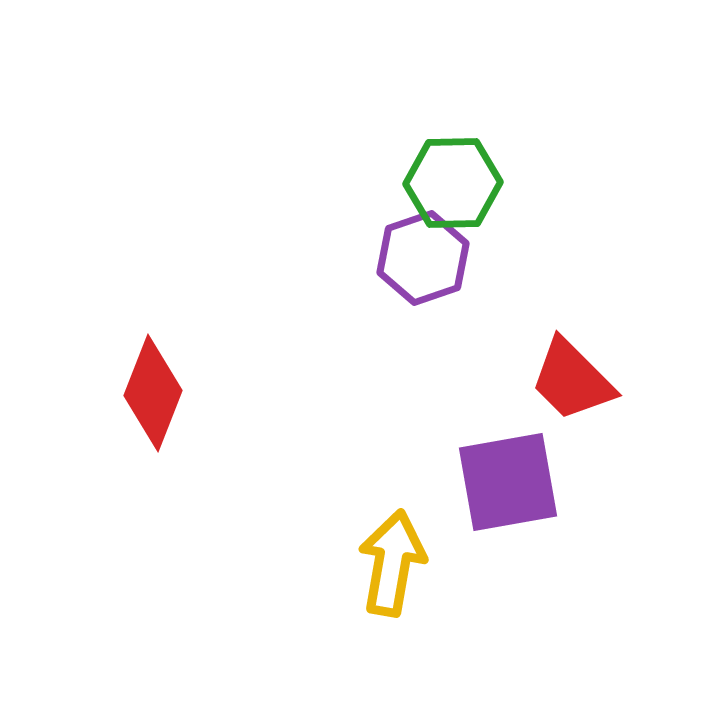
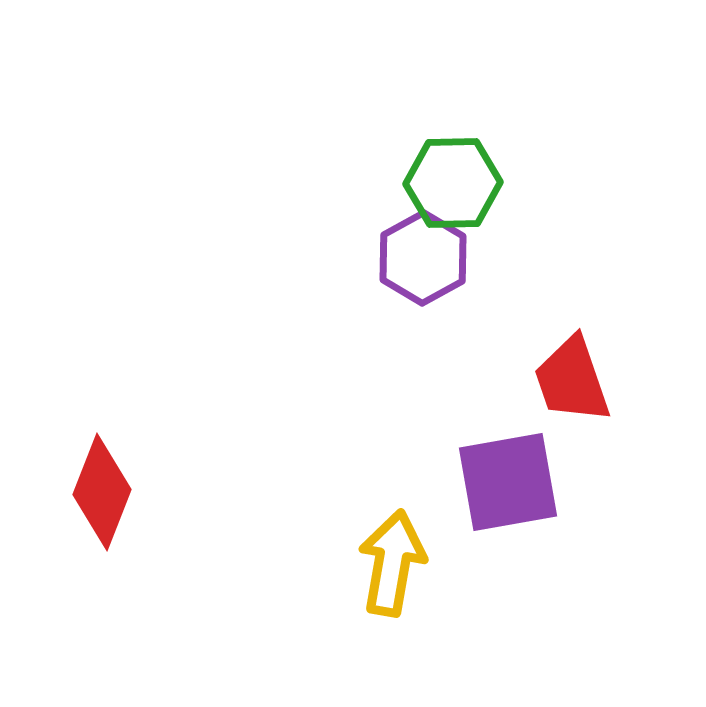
purple hexagon: rotated 10 degrees counterclockwise
red trapezoid: rotated 26 degrees clockwise
red diamond: moved 51 px left, 99 px down
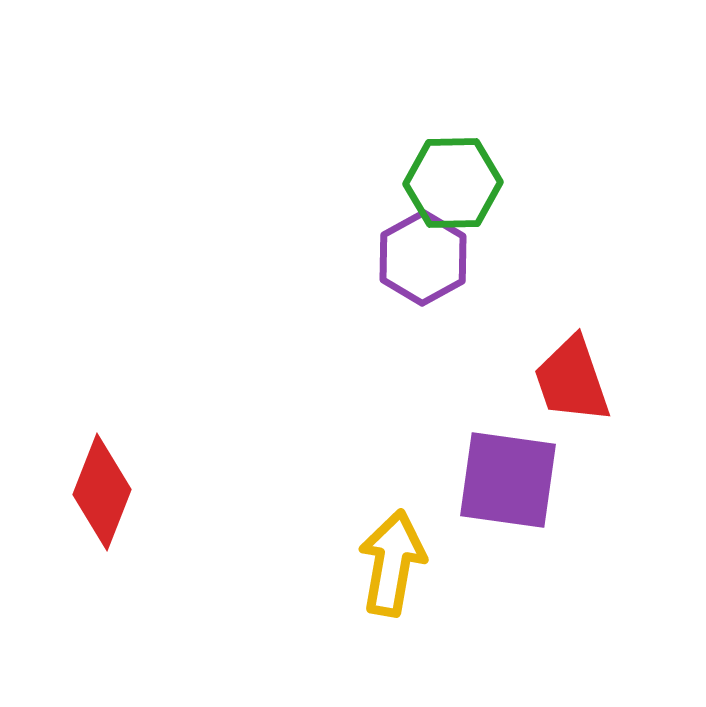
purple square: moved 2 px up; rotated 18 degrees clockwise
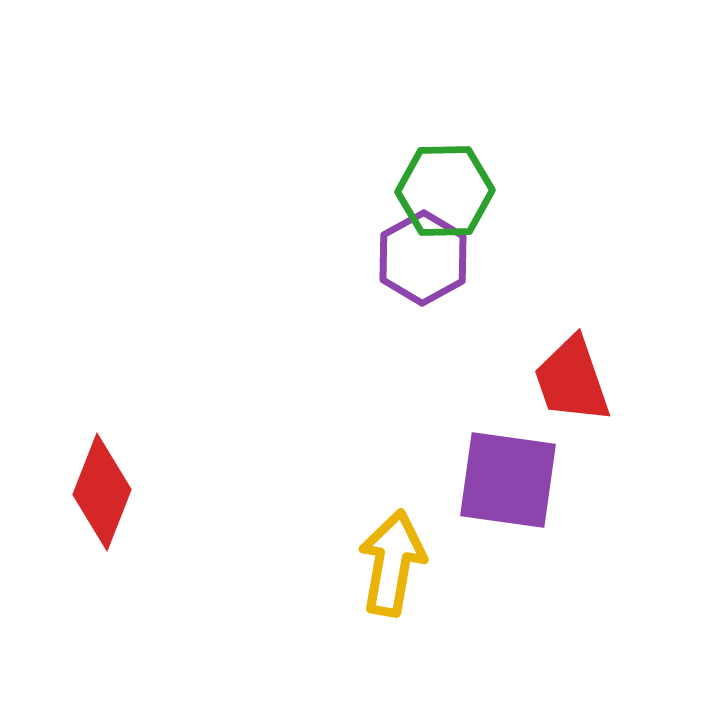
green hexagon: moved 8 px left, 8 px down
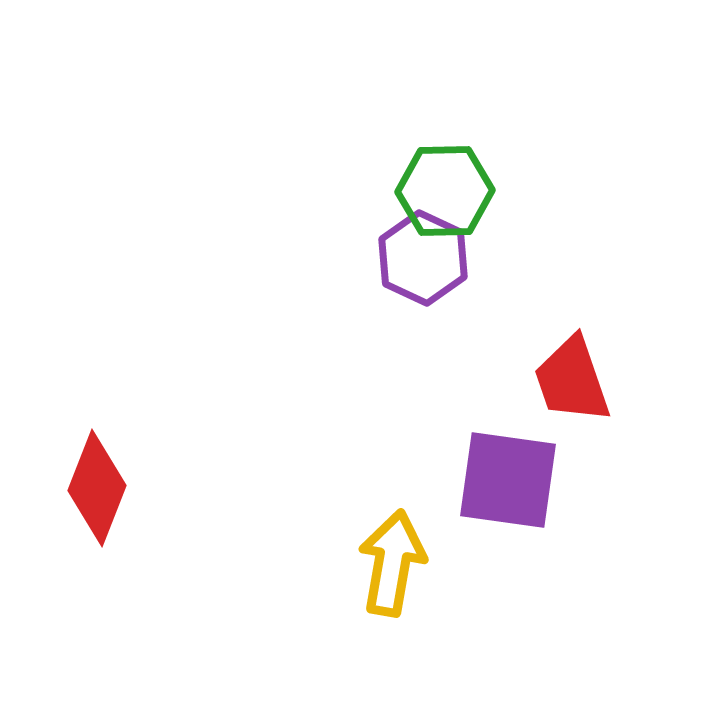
purple hexagon: rotated 6 degrees counterclockwise
red diamond: moved 5 px left, 4 px up
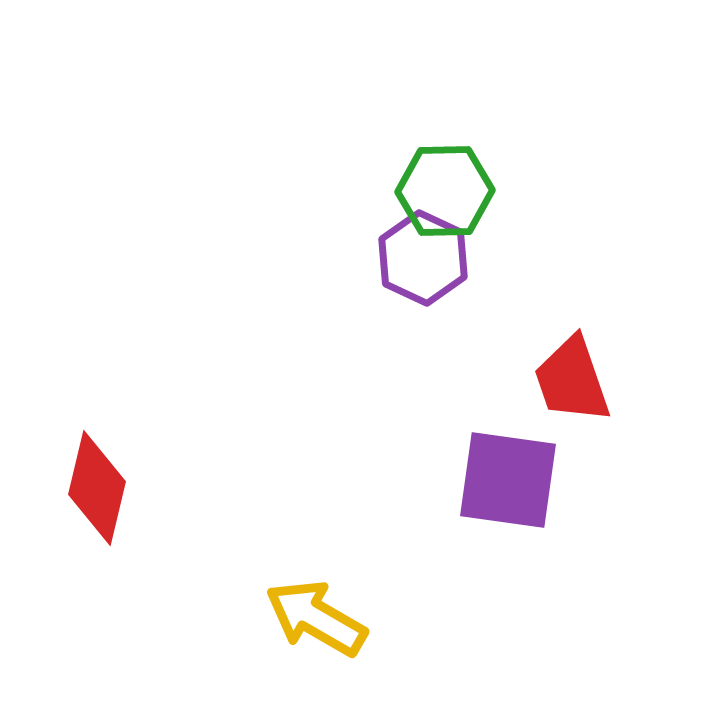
red diamond: rotated 8 degrees counterclockwise
yellow arrow: moved 76 px left, 55 px down; rotated 70 degrees counterclockwise
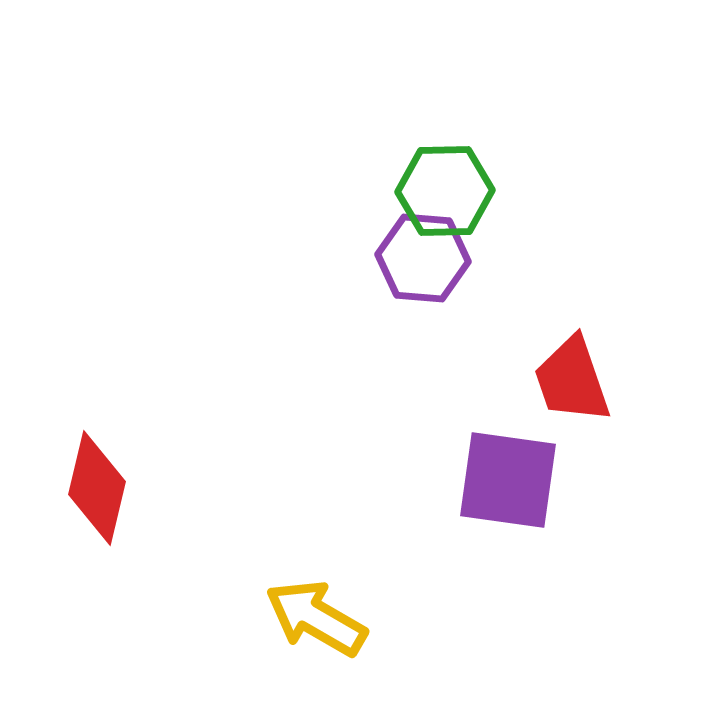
purple hexagon: rotated 20 degrees counterclockwise
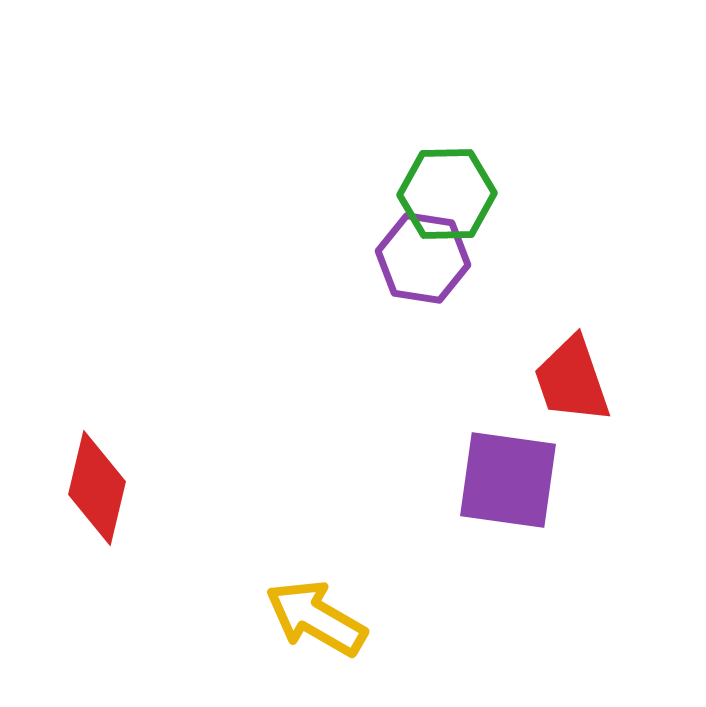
green hexagon: moved 2 px right, 3 px down
purple hexagon: rotated 4 degrees clockwise
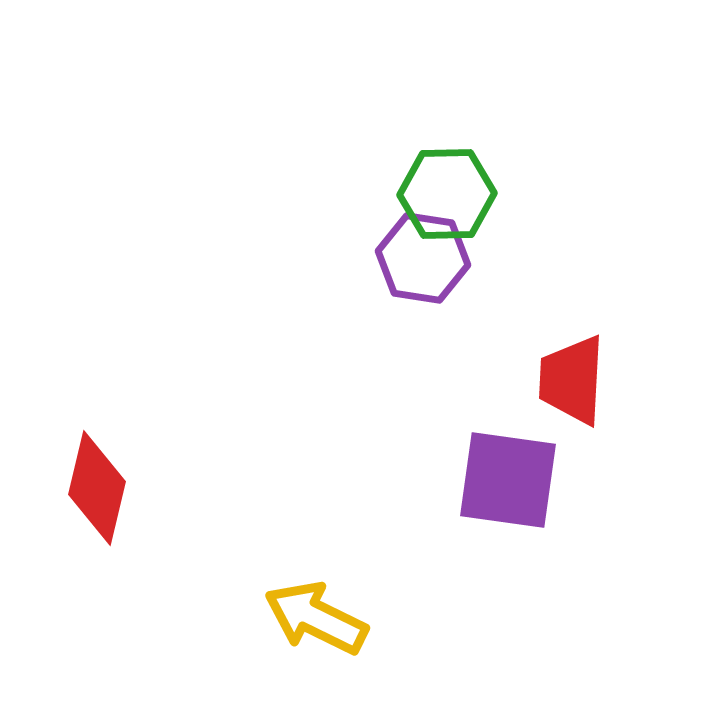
red trapezoid: rotated 22 degrees clockwise
yellow arrow: rotated 4 degrees counterclockwise
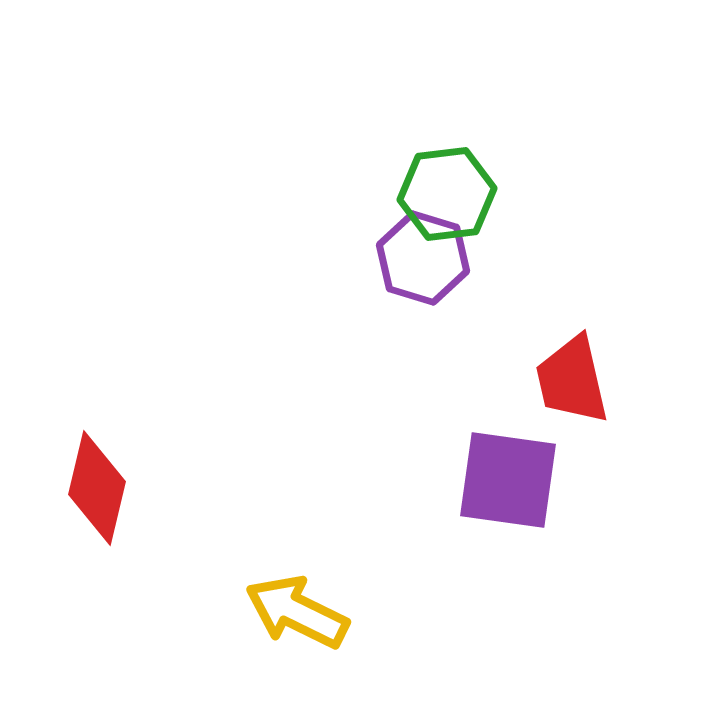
green hexagon: rotated 6 degrees counterclockwise
purple hexagon: rotated 8 degrees clockwise
red trapezoid: rotated 16 degrees counterclockwise
yellow arrow: moved 19 px left, 6 px up
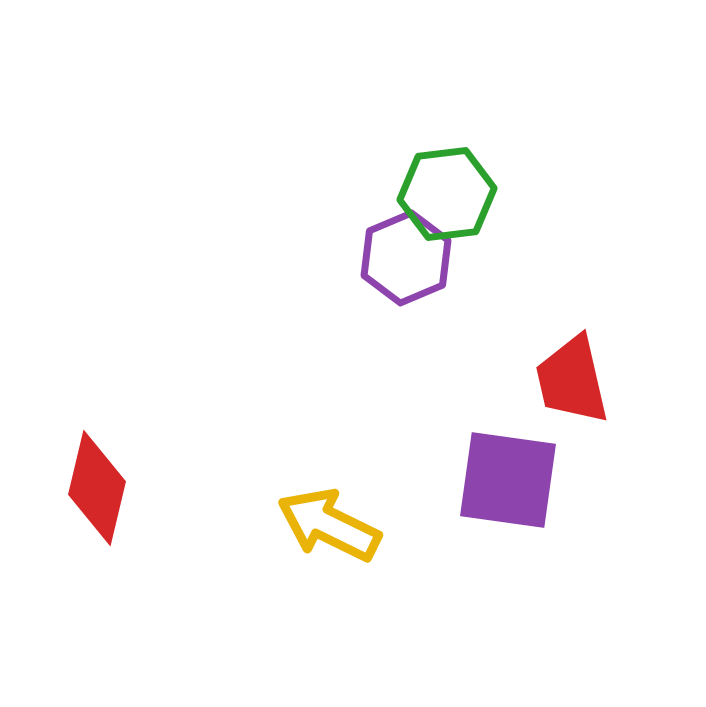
purple hexagon: moved 17 px left; rotated 20 degrees clockwise
yellow arrow: moved 32 px right, 87 px up
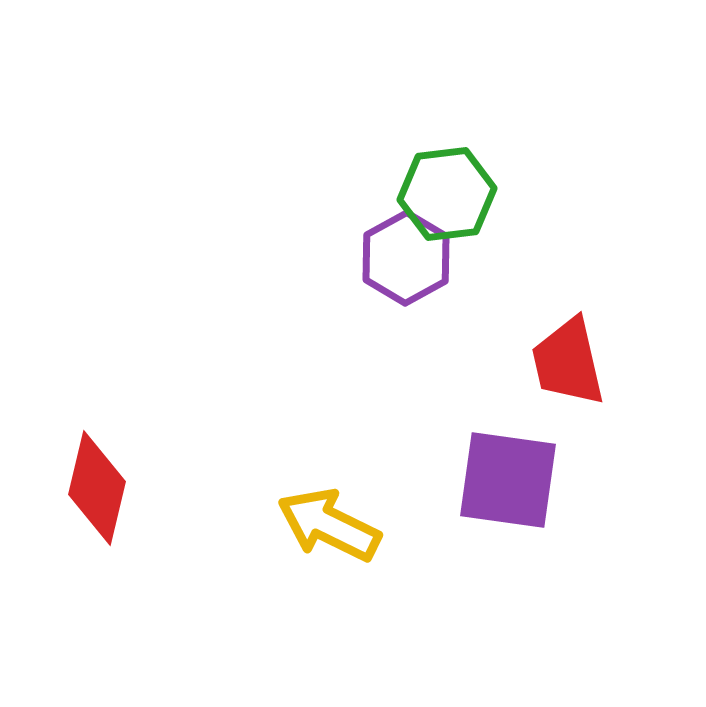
purple hexagon: rotated 6 degrees counterclockwise
red trapezoid: moved 4 px left, 18 px up
